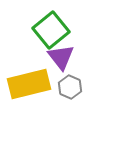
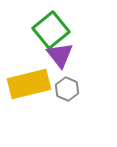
purple triangle: moved 1 px left, 2 px up
gray hexagon: moved 3 px left, 2 px down
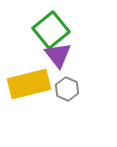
purple triangle: moved 2 px left
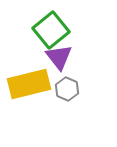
purple triangle: moved 1 px right, 2 px down
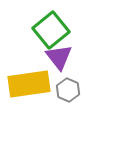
yellow rectangle: rotated 6 degrees clockwise
gray hexagon: moved 1 px right, 1 px down
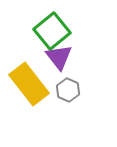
green square: moved 1 px right, 1 px down
yellow rectangle: rotated 60 degrees clockwise
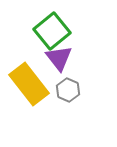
purple triangle: moved 1 px down
